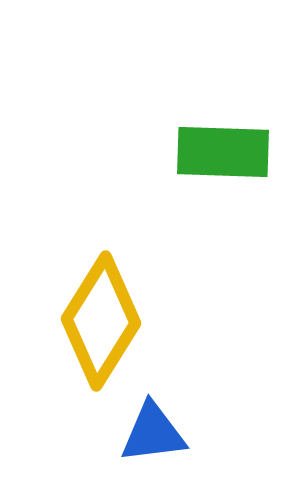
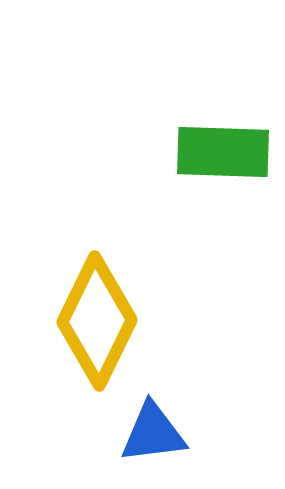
yellow diamond: moved 4 px left; rotated 6 degrees counterclockwise
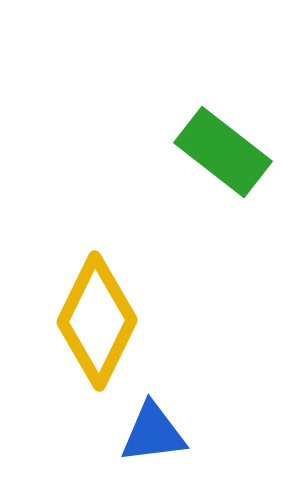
green rectangle: rotated 36 degrees clockwise
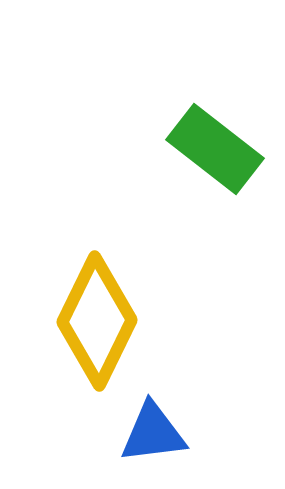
green rectangle: moved 8 px left, 3 px up
